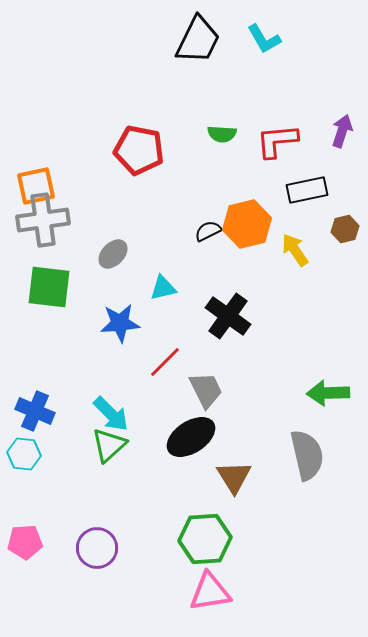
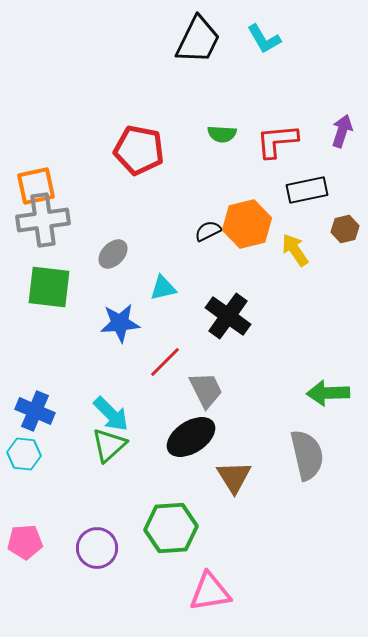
green hexagon: moved 34 px left, 11 px up
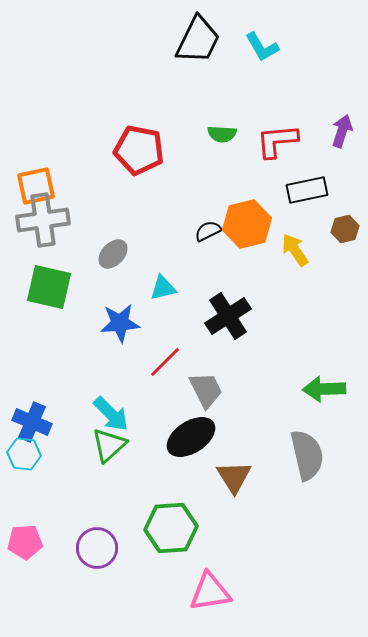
cyan L-shape: moved 2 px left, 8 px down
green square: rotated 6 degrees clockwise
black cross: rotated 21 degrees clockwise
green arrow: moved 4 px left, 4 px up
blue cross: moved 3 px left, 11 px down
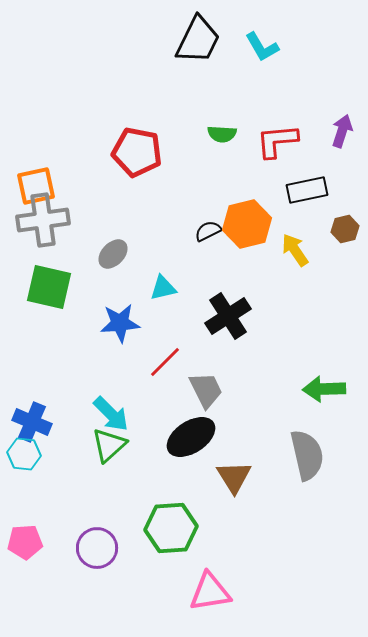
red pentagon: moved 2 px left, 2 px down
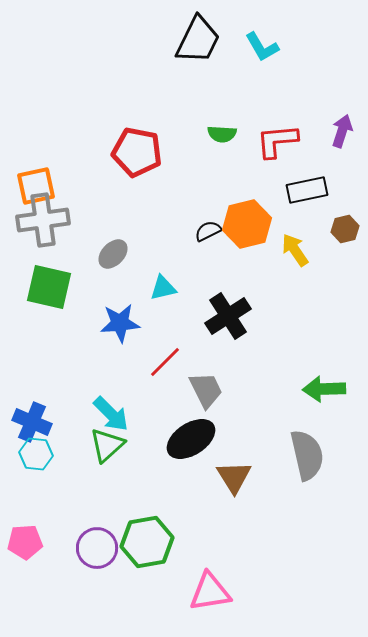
black ellipse: moved 2 px down
green triangle: moved 2 px left
cyan hexagon: moved 12 px right
green hexagon: moved 24 px left, 14 px down; rotated 6 degrees counterclockwise
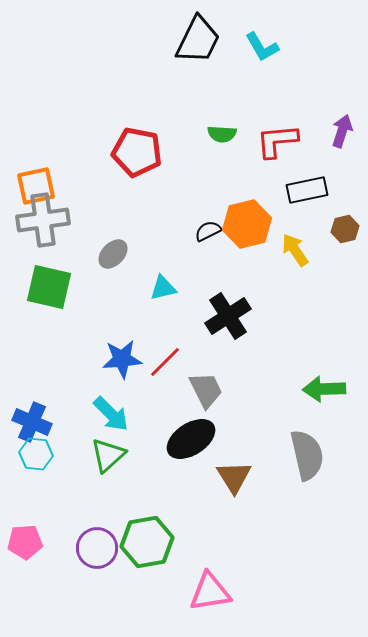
blue star: moved 2 px right, 36 px down
green triangle: moved 1 px right, 10 px down
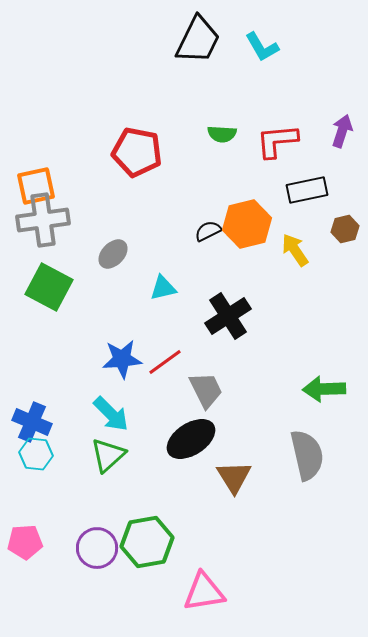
green square: rotated 15 degrees clockwise
red line: rotated 9 degrees clockwise
pink triangle: moved 6 px left
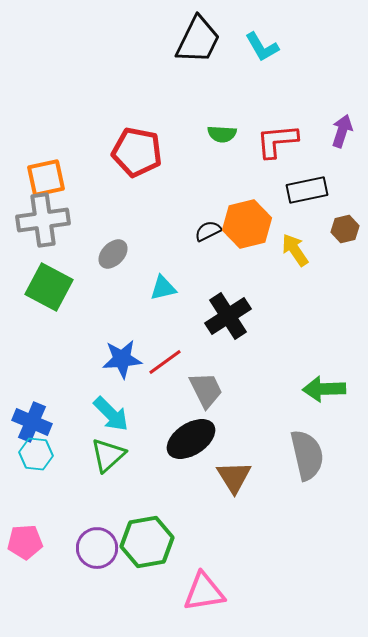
orange square: moved 10 px right, 8 px up
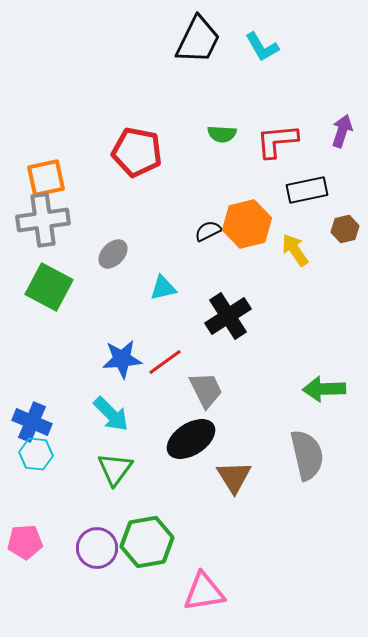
green triangle: moved 7 px right, 14 px down; rotated 12 degrees counterclockwise
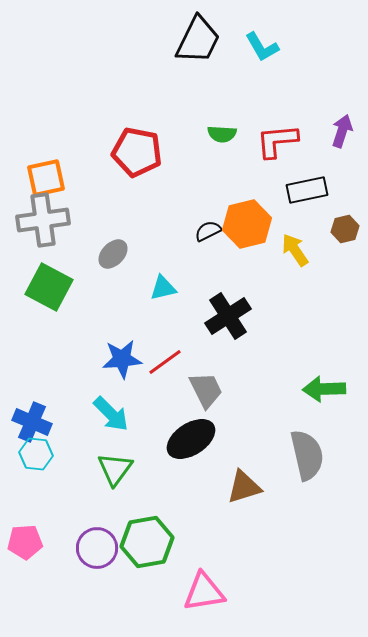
brown triangle: moved 10 px right, 10 px down; rotated 45 degrees clockwise
